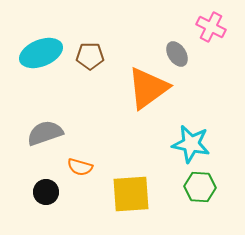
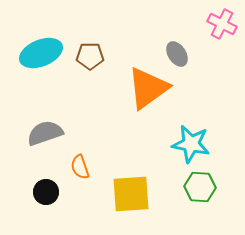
pink cross: moved 11 px right, 3 px up
orange semicircle: rotated 55 degrees clockwise
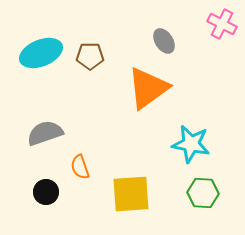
gray ellipse: moved 13 px left, 13 px up
green hexagon: moved 3 px right, 6 px down
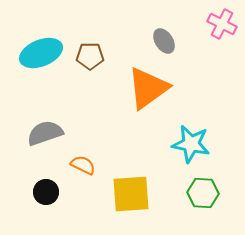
orange semicircle: moved 3 px right, 2 px up; rotated 135 degrees clockwise
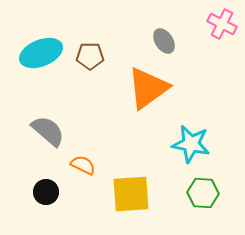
gray semicircle: moved 3 px right, 2 px up; rotated 60 degrees clockwise
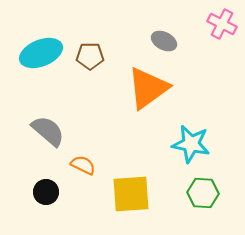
gray ellipse: rotated 30 degrees counterclockwise
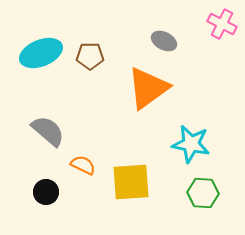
yellow square: moved 12 px up
